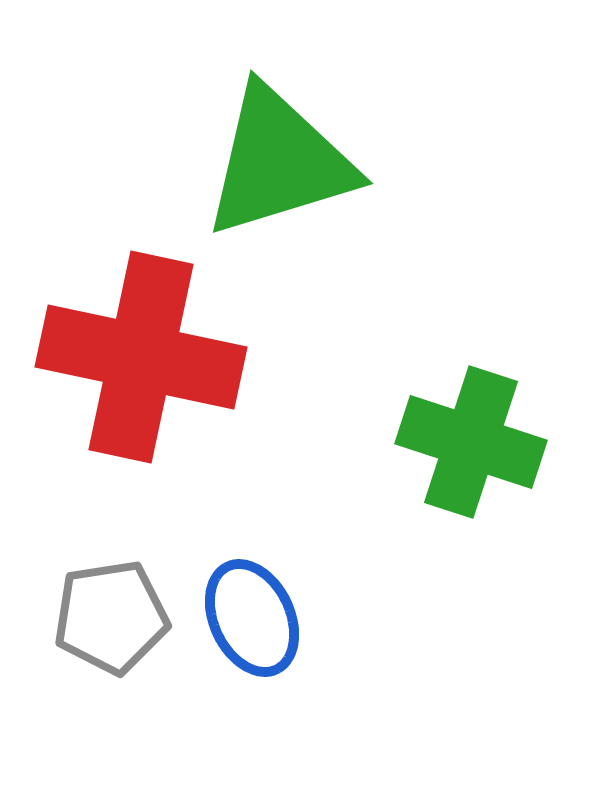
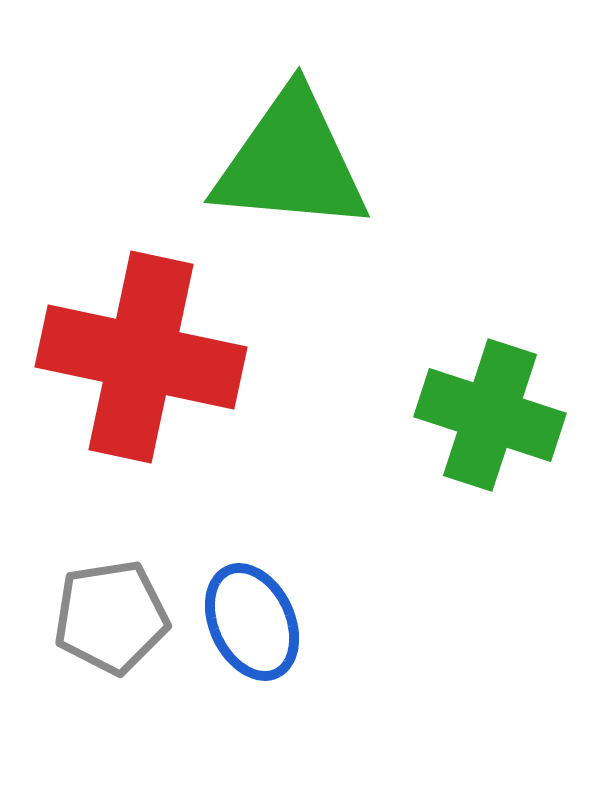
green triangle: moved 12 px right; rotated 22 degrees clockwise
green cross: moved 19 px right, 27 px up
blue ellipse: moved 4 px down
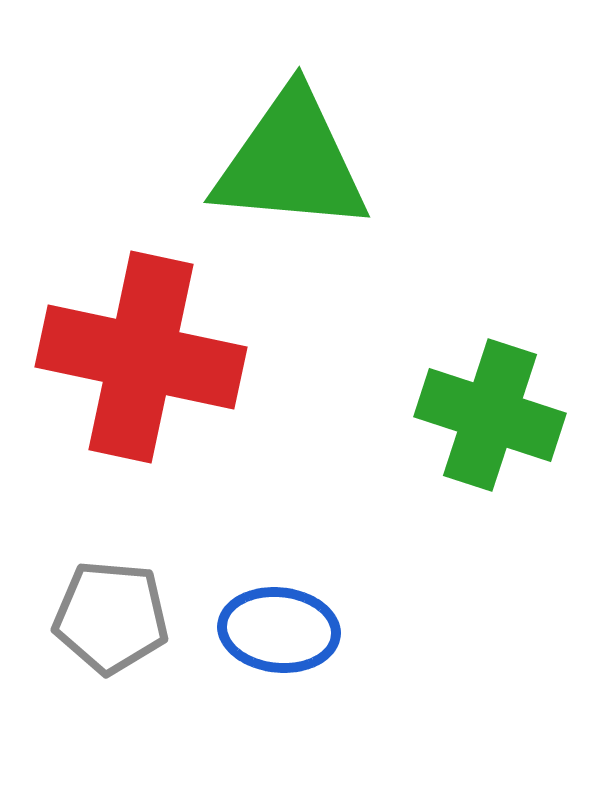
gray pentagon: rotated 14 degrees clockwise
blue ellipse: moved 27 px right, 8 px down; rotated 59 degrees counterclockwise
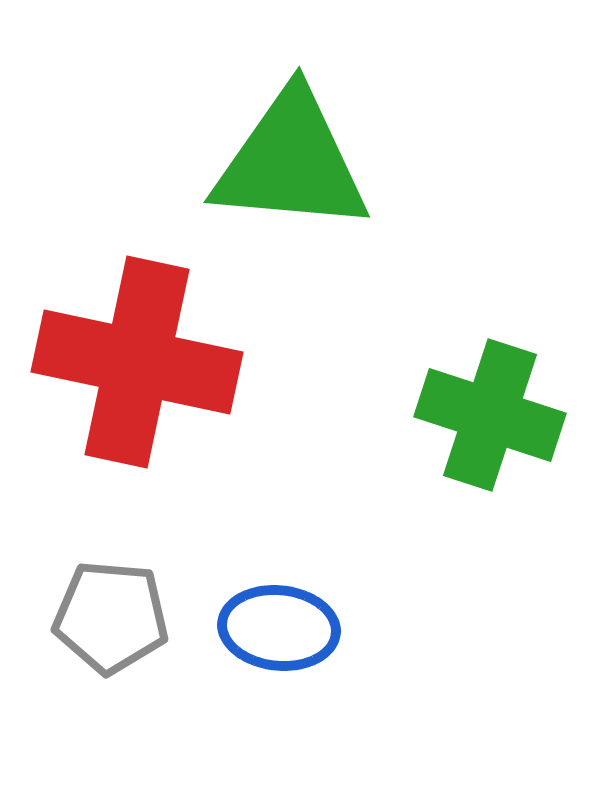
red cross: moved 4 px left, 5 px down
blue ellipse: moved 2 px up
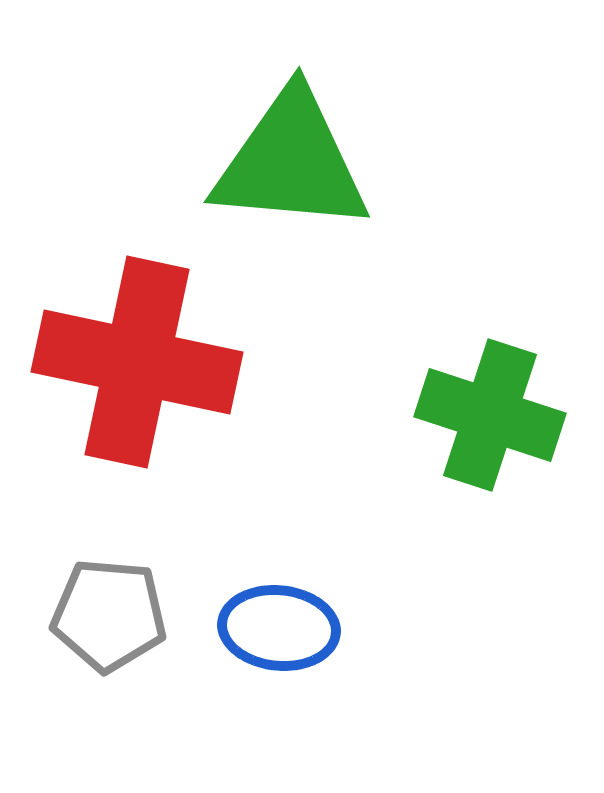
gray pentagon: moved 2 px left, 2 px up
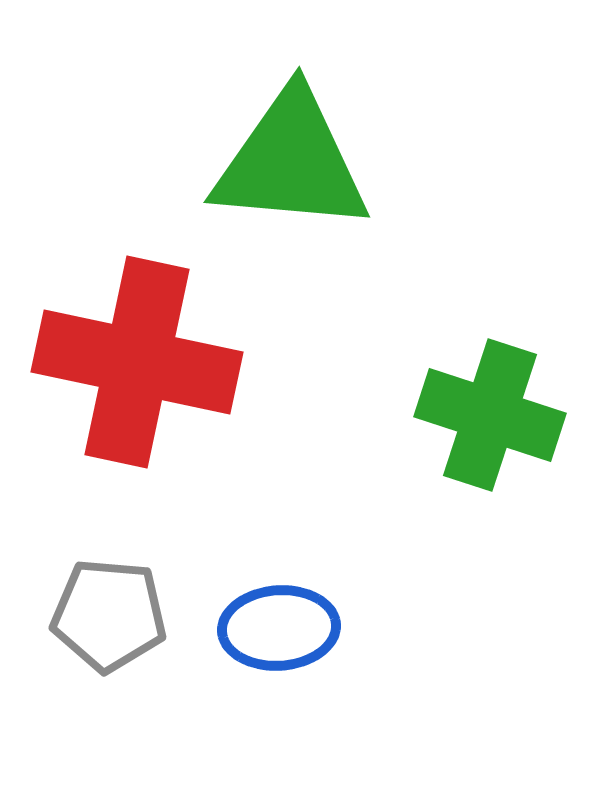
blue ellipse: rotated 10 degrees counterclockwise
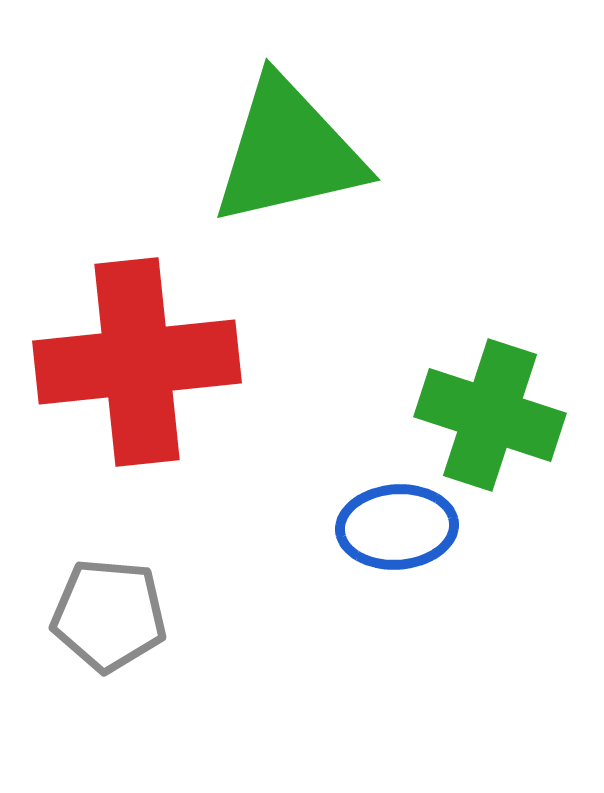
green triangle: moved 3 px left, 10 px up; rotated 18 degrees counterclockwise
red cross: rotated 18 degrees counterclockwise
blue ellipse: moved 118 px right, 101 px up
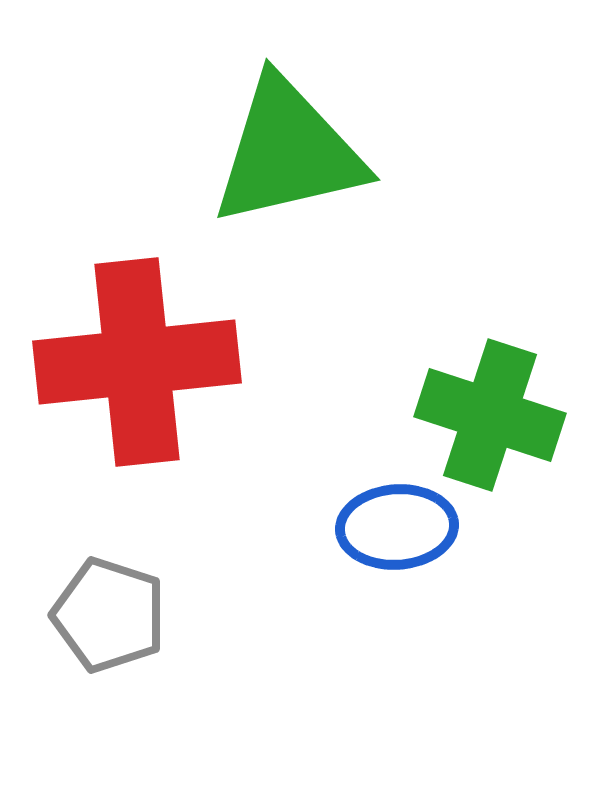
gray pentagon: rotated 13 degrees clockwise
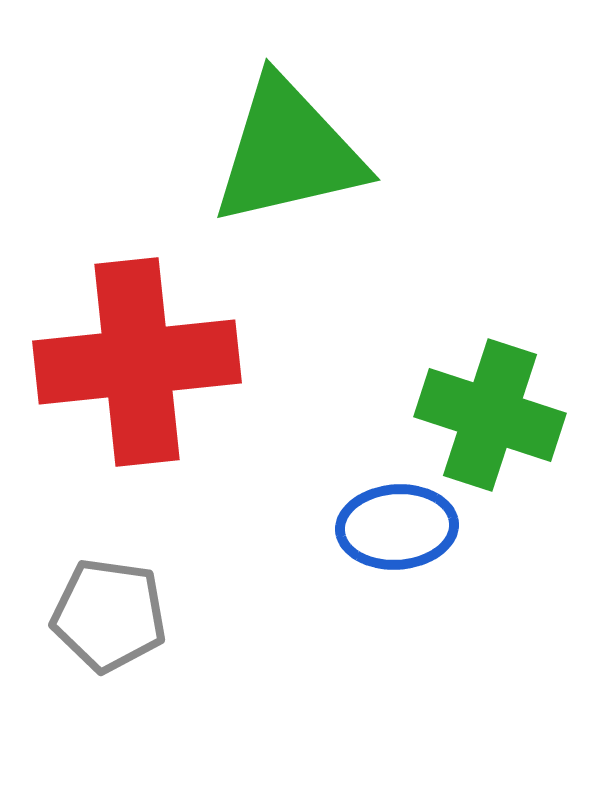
gray pentagon: rotated 10 degrees counterclockwise
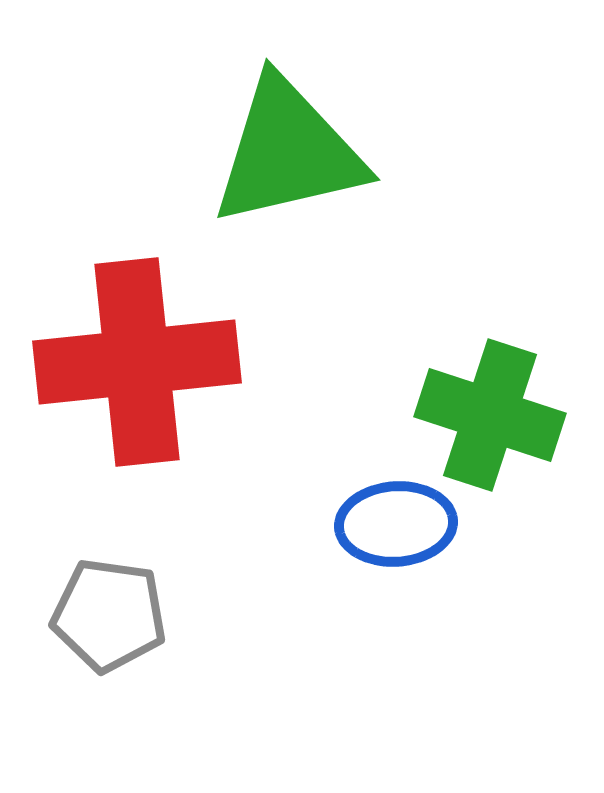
blue ellipse: moved 1 px left, 3 px up
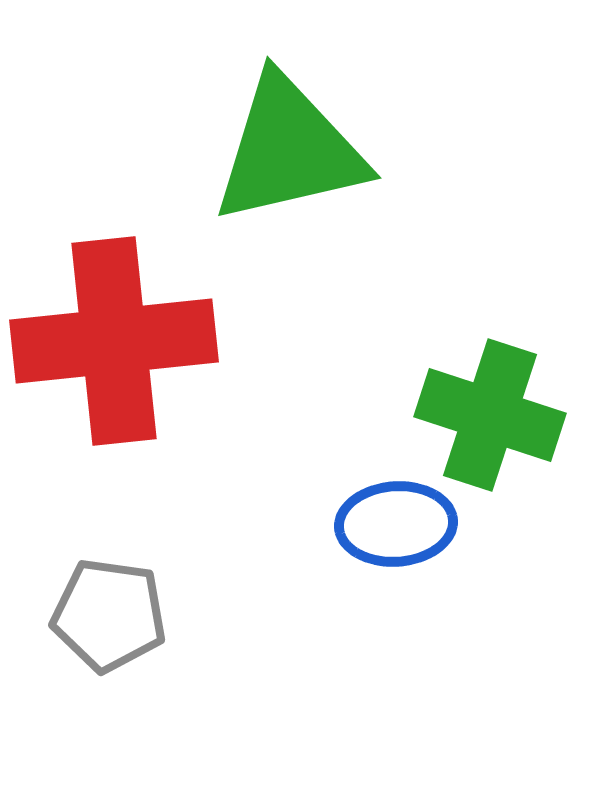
green triangle: moved 1 px right, 2 px up
red cross: moved 23 px left, 21 px up
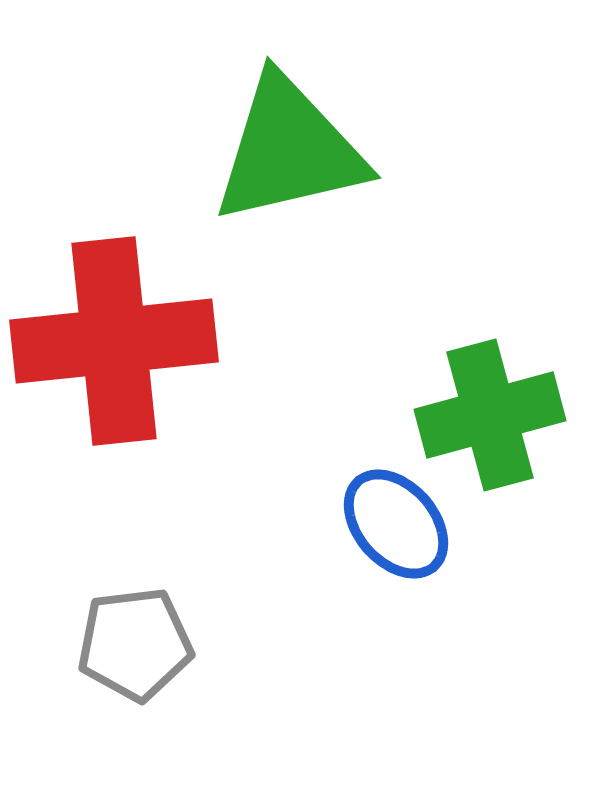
green cross: rotated 33 degrees counterclockwise
blue ellipse: rotated 53 degrees clockwise
gray pentagon: moved 26 px right, 29 px down; rotated 15 degrees counterclockwise
